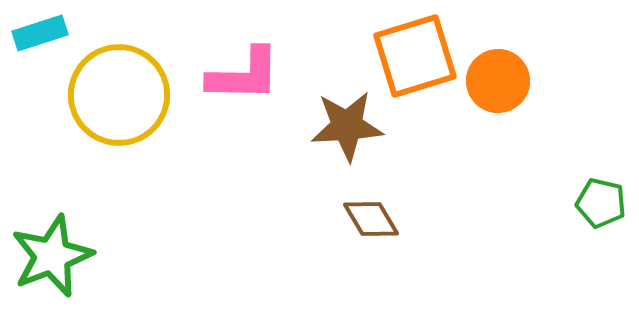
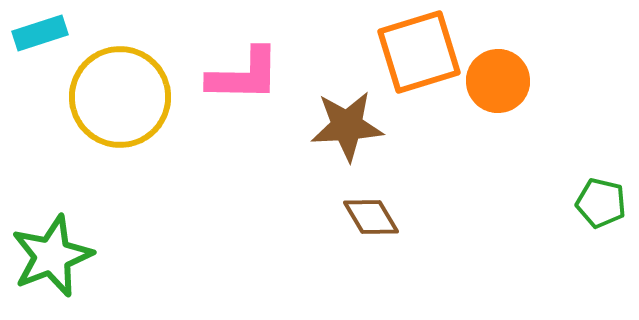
orange square: moved 4 px right, 4 px up
yellow circle: moved 1 px right, 2 px down
brown diamond: moved 2 px up
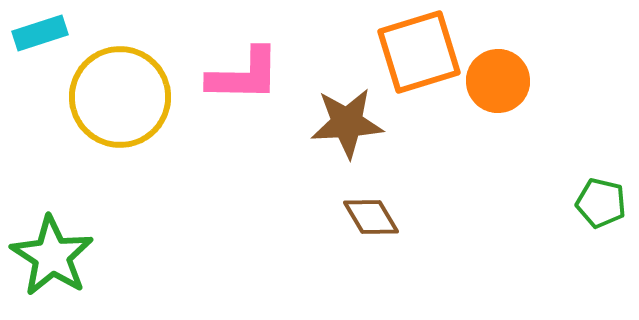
brown star: moved 3 px up
green star: rotated 18 degrees counterclockwise
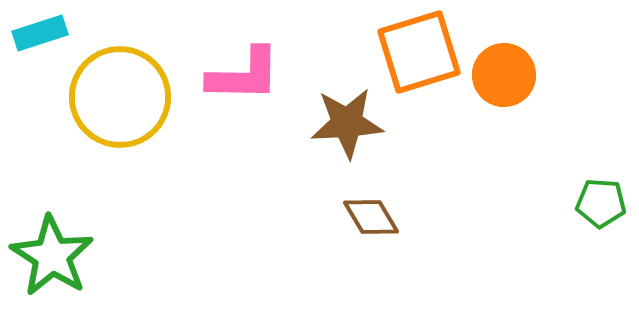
orange circle: moved 6 px right, 6 px up
green pentagon: rotated 9 degrees counterclockwise
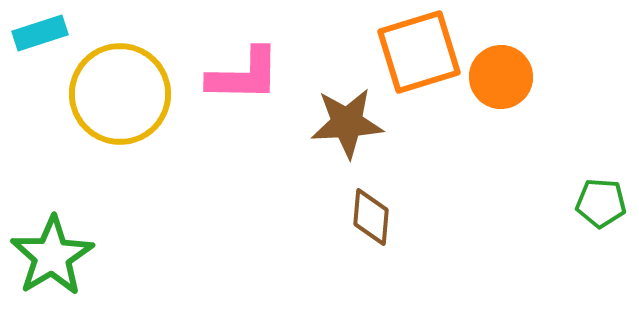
orange circle: moved 3 px left, 2 px down
yellow circle: moved 3 px up
brown diamond: rotated 36 degrees clockwise
green star: rotated 8 degrees clockwise
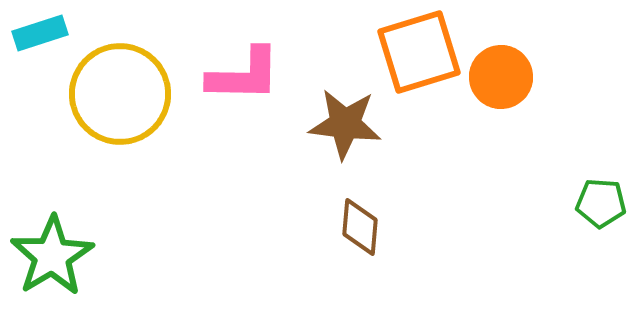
brown star: moved 2 px left, 1 px down; rotated 10 degrees clockwise
brown diamond: moved 11 px left, 10 px down
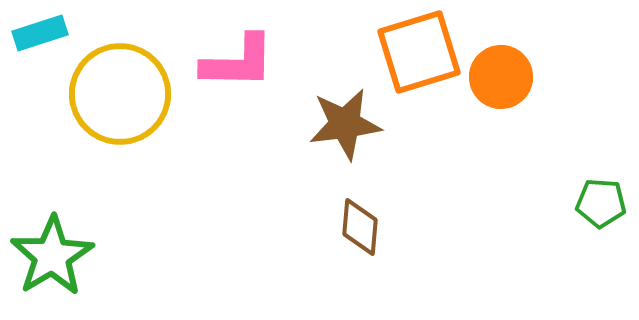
pink L-shape: moved 6 px left, 13 px up
brown star: rotated 14 degrees counterclockwise
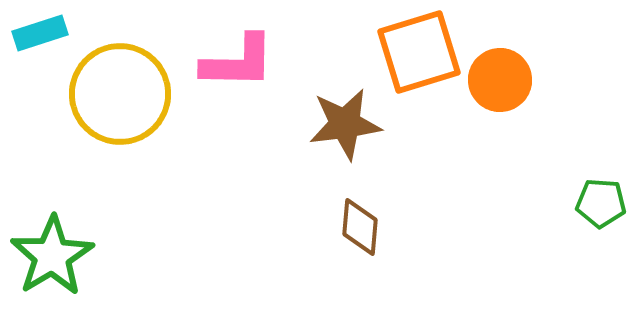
orange circle: moved 1 px left, 3 px down
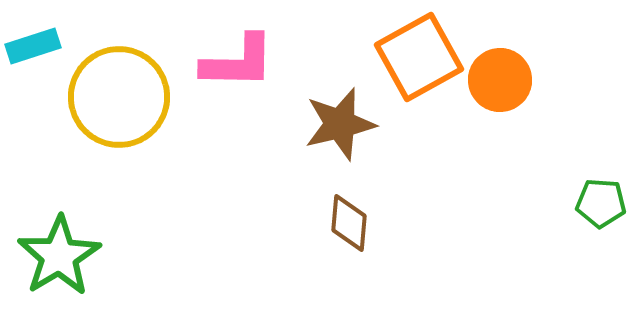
cyan rectangle: moved 7 px left, 13 px down
orange square: moved 5 px down; rotated 12 degrees counterclockwise
yellow circle: moved 1 px left, 3 px down
brown star: moved 5 px left; rotated 6 degrees counterclockwise
brown diamond: moved 11 px left, 4 px up
green star: moved 7 px right
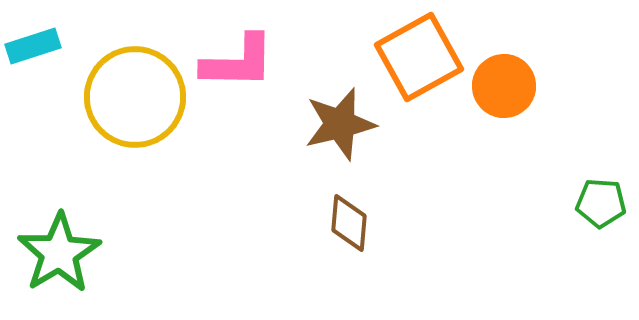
orange circle: moved 4 px right, 6 px down
yellow circle: moved 16 px right
green star: moved 3 px up
